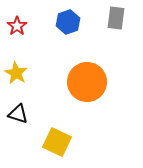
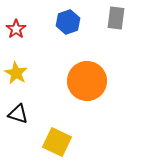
red star: moved 1 px left, 3 px down
orange circle: moved 1 px up
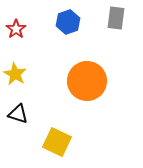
yellow star: moved 1 px left, 1 px down
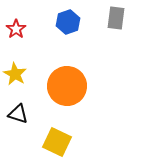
orange circle: moved 20 px left, 5 px down
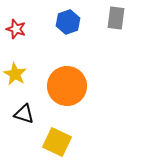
red star: rotated 18 degrees counterclockwise
black triangle: moved 6 px right
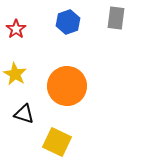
red star: rotated 18 degrees clockwise
